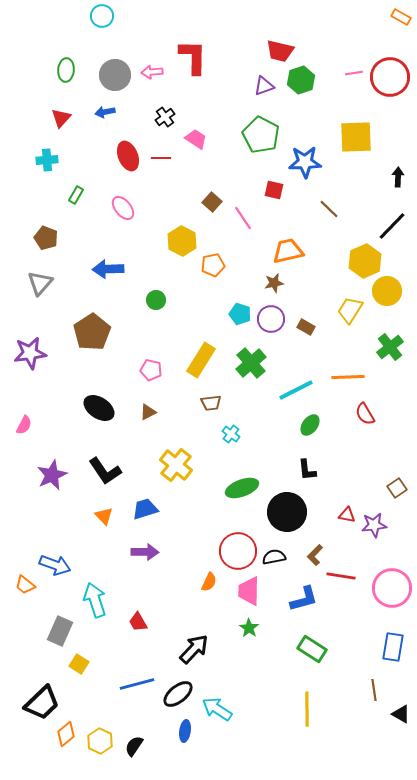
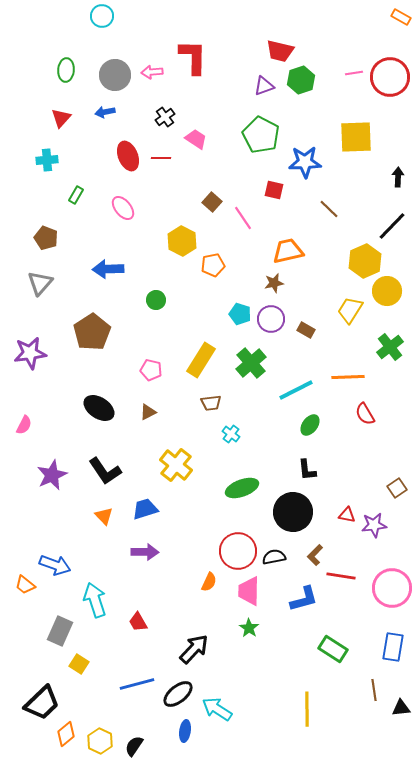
brown rectangle at (306, 327): moved 3 px down
black circle at (287, 512): moved 6 px right
green rectangle at (312, 649): moved 21 px right
black triangle at (401, 714): moved 6 px up; rotated 36 degrees counterclockwise
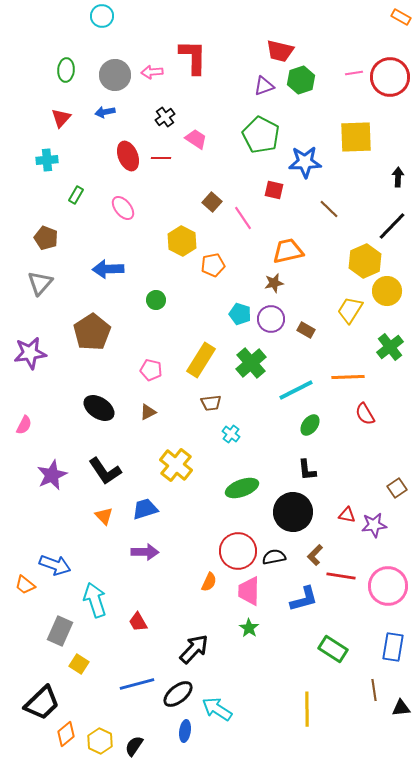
pink circle at (392, 588): moved 4 px left, 2 px up
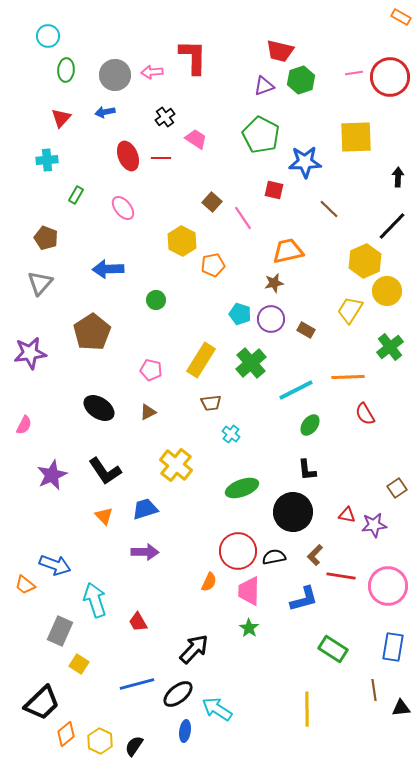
cyan circle at (102, 16): moved 54 px left, 20 px down
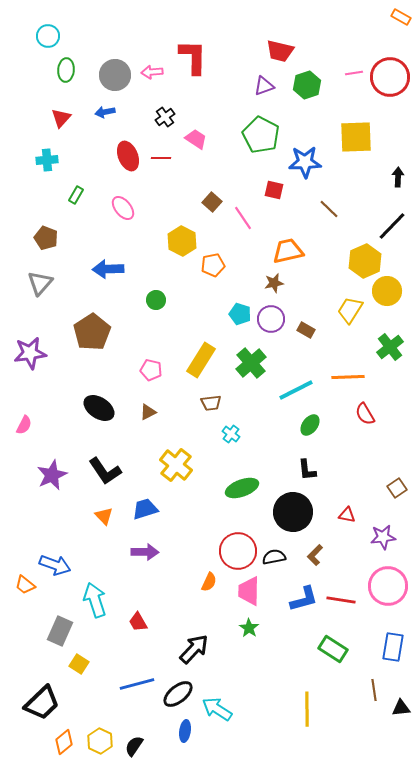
green hexagon at (301, 80): moved 6 px right, 5 px down
purple star at (374, 525): moved 9 px right, 12 px down
red line at (341, 576): moved 24 px down
orange diamond at (66, 734): moved 2 px left, 8 px down
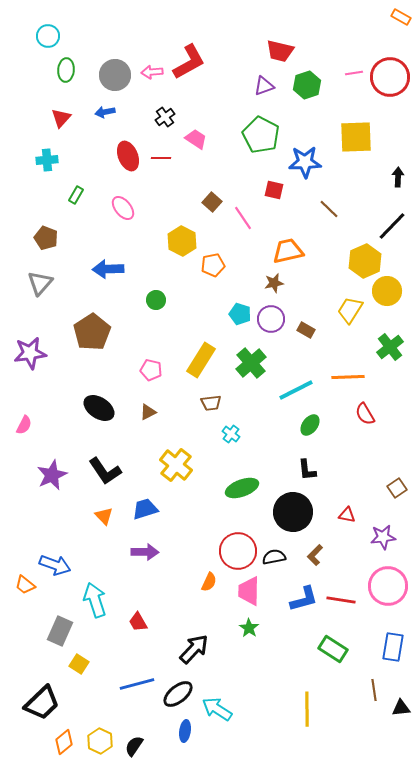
red L-shape at (193, 57): moved 4 px left, 5 px down; rotated 60 degrees clockwise
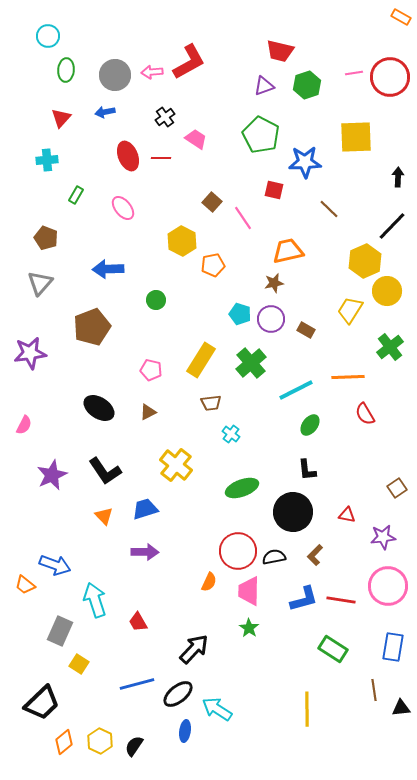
brown pentagon at (92, 332): moved 5 px up; rotated 12 degrees clockwise
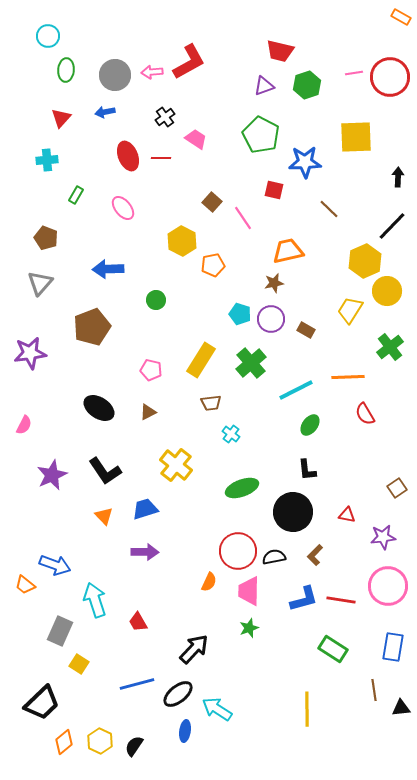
green star at (249, 628): rotated 18 degrees clockwise
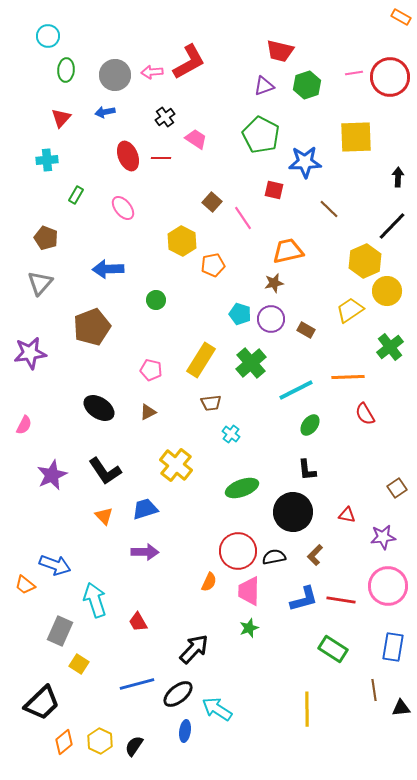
yellow trapezoid at (350, 310): rotated 24 degrees clockwise
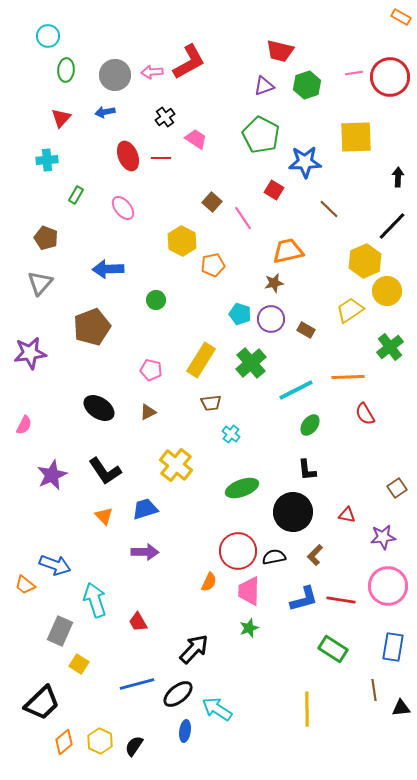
red square at (274, 190): rotated 18 degrees clockwise
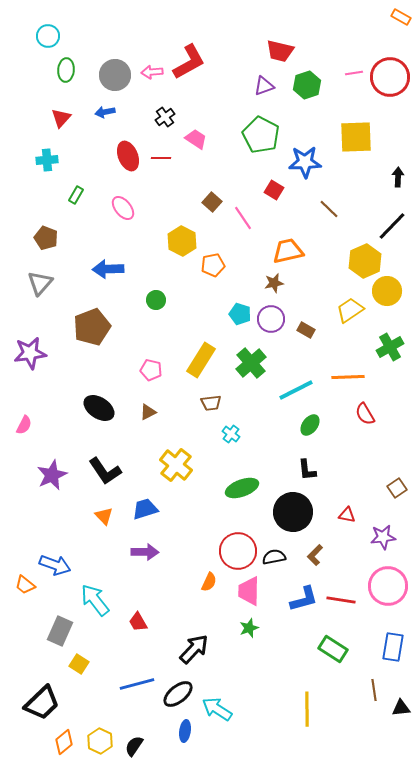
green cross at (390, 347): rotated 8 degrees clockwise
cyan arrow at (95, 600): rotated 20 degrees counterclockwise
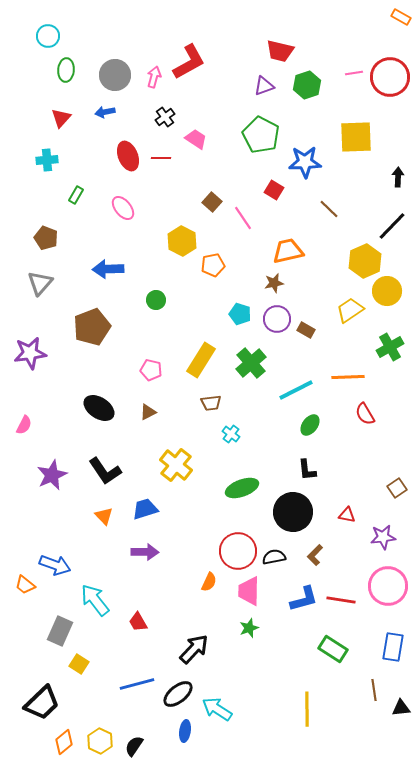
pink arrow at (152, 72): moved 2 px right, 5 px down; rotated 110 degrees clockwise
purple circle at (271, 319): moved 6 px right
